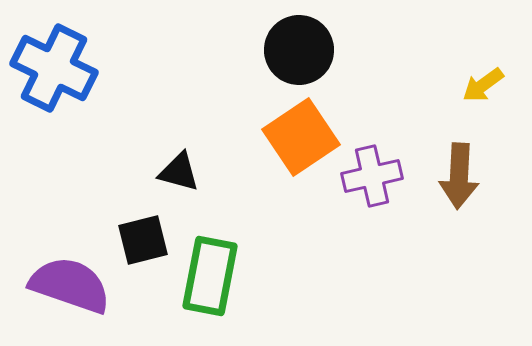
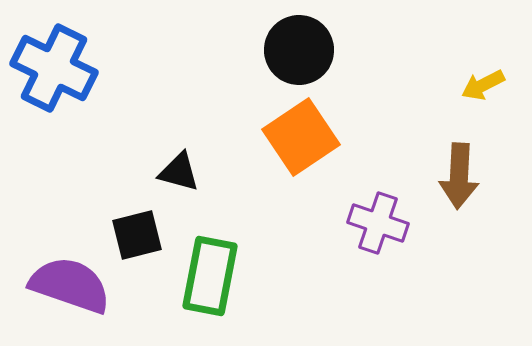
yellow arrow: rotated 9 degrees clockwise
purple cross: moved 6 px right, 47 px down; rotated 32 degrees clockwise
black square: moved 6 px left, 5 px up
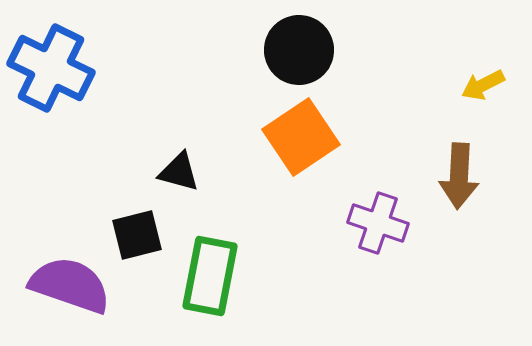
blue cross: moved 3 px left
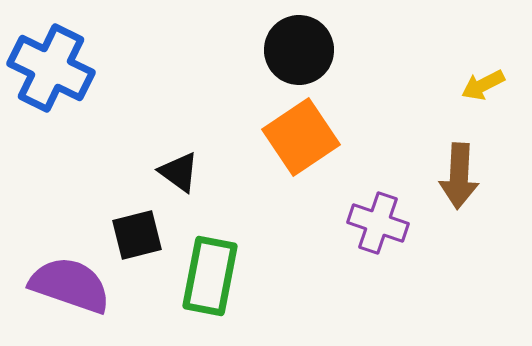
black triangle: rotated 21 degrees clockwise
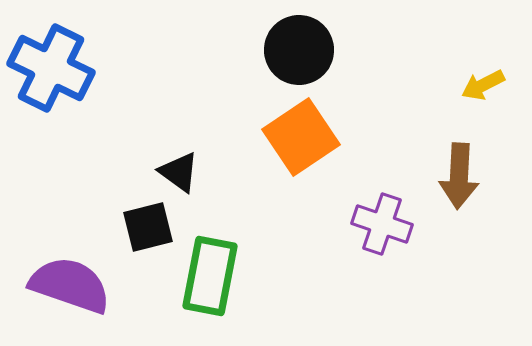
purple cross: moved 4 px right, 1 px down
black square: moved 11 px right, 8 px up
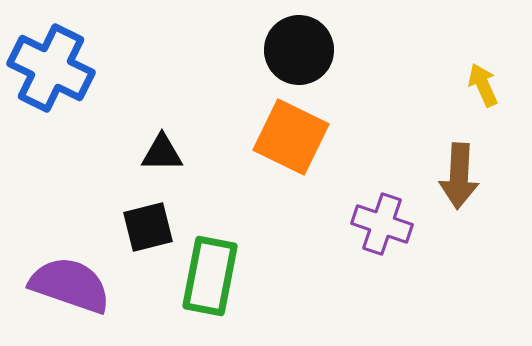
yellow arrow: rotated 93 degrees clockwise
orange square: moved 10 px left; rotated 30 degrees counterclockwise
black triangle: moved 17 px left, 19 px up; rotated 36 degrees counterclockwise
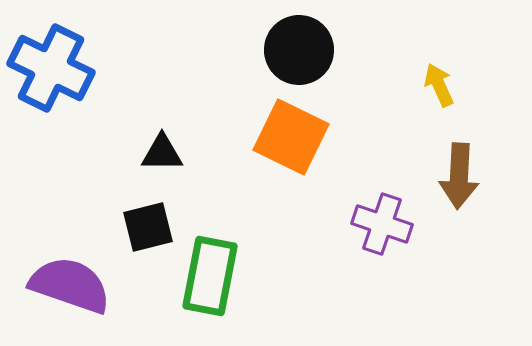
yellow arrow: moved 44 px left
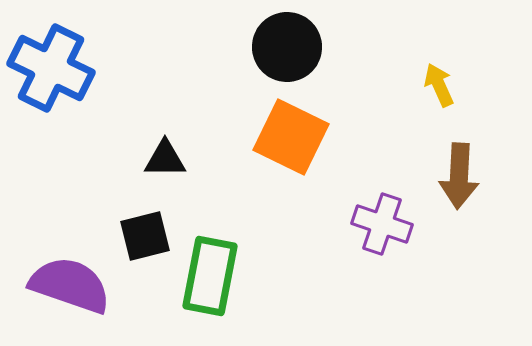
black circle: moved 12 px left, 3 px up
black triangle: moved 3 px right, 6 px down
black square: moved 3 px left, 9 px down
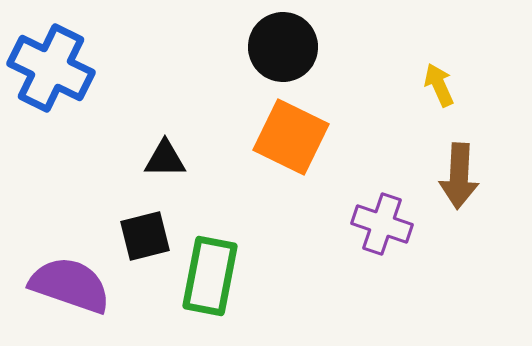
black circle: moved 4 px left
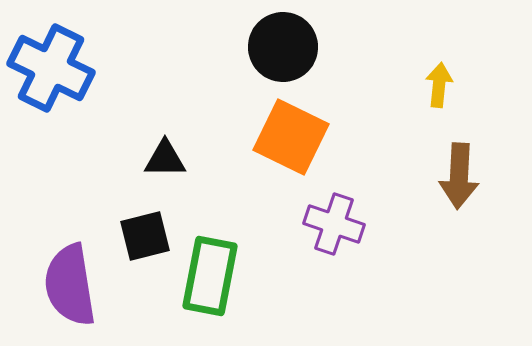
yellow arrow: rotated 30 degrees clockwise
purple cross: moved 48 px left
purple semicircle: rotated 118 degrees counterclockwise
